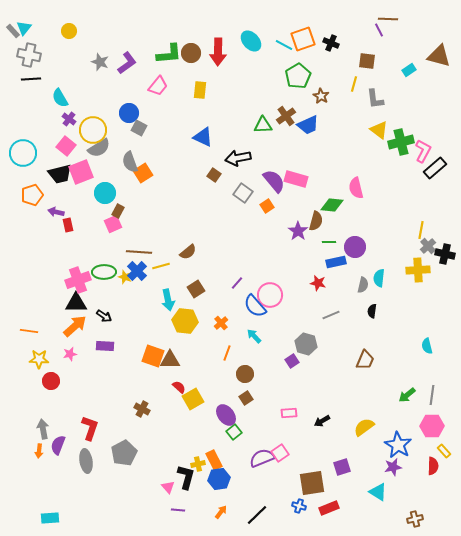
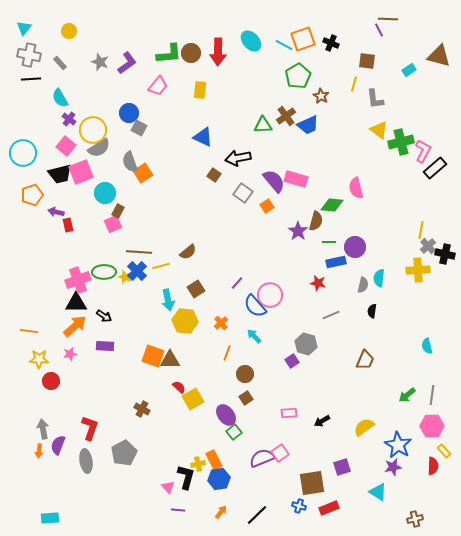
gray rectangle at (13, 31): moved 47 px right, 32 px down
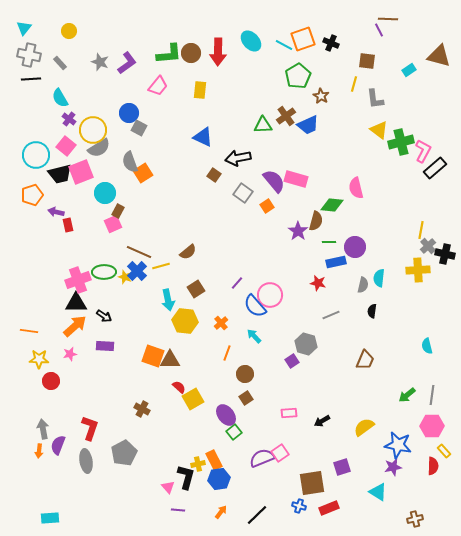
cyan circle at (23, 153): moved 13 px right, 2 px down
brown line at (139, 252): rotated 20 degrees clockwise
blue star at (398, 445): rotated 20 degrees counterclockwise
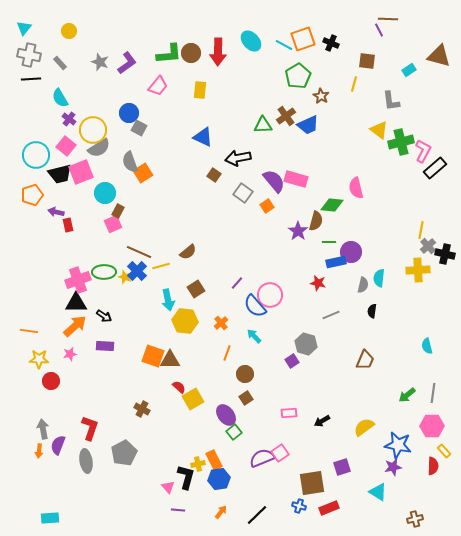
gray L-shape at (375, 99): moved 16 px right, 2 px down
purple circle at (355, 247): moved 4 px left, 5 px down
gray line at (432, 395): moved 1 px right, 2 px up
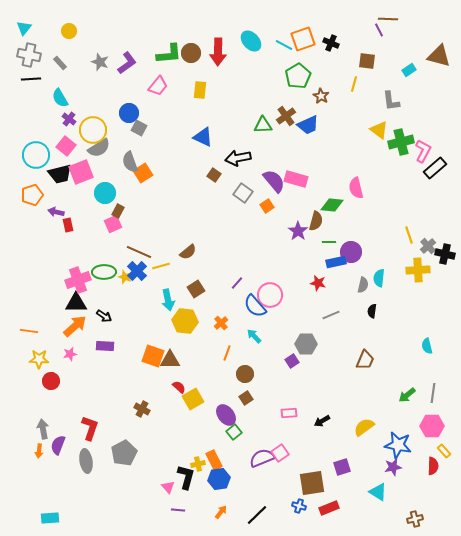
yellow line at (421, 230): moved 12 px left, 5 px down; rotated 30 degrees counterclockwise
gray hexagon at (306, 344): rotated 15 degrees counterclockwise
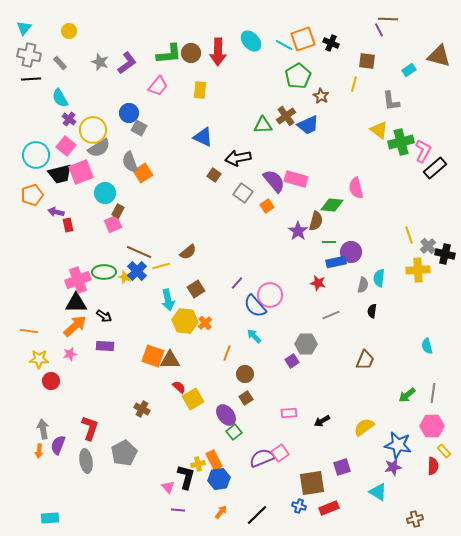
orange cross at (221, 323): moved 16 px left
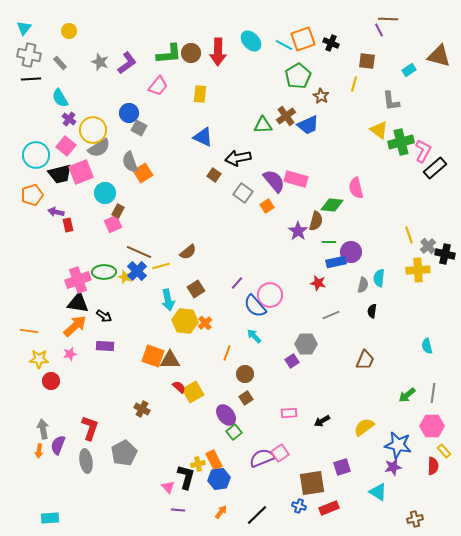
yellow rectangle at (200, 90): moved 4 px down
black triangle at (76, 303): moved 2 px right; rotated 10 degrees clockwise
yellow square at (193, 399): moved 7 px up
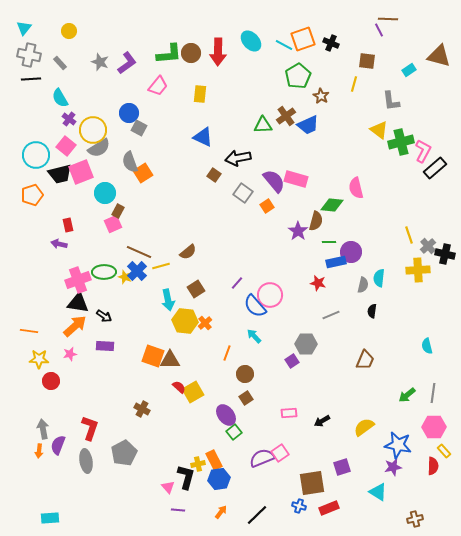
purple arrow at (56, 212): moved 3 px right, 32 px down
pink hexagon at (432, 426): moved 2 px right, 1 px down
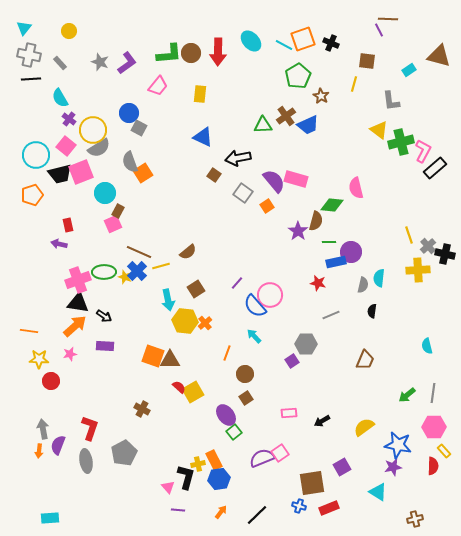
purple square at (342, 467): rotated 12 degrees counterclockwise
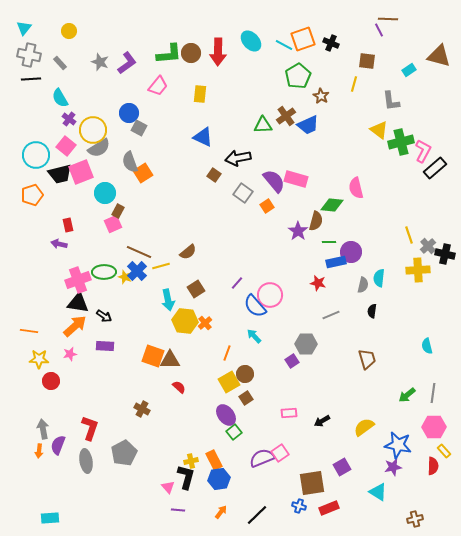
brown trapezoid at (365, 360): moved 2 px right, 1 px up; rotated 40 degrees counterclockwise
yellow square at (193, 392): moved 36 px right, 10 px up
yellow cross at (198, 464): moved 7 px left, 3 px up
